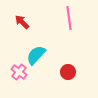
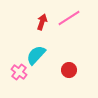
pink line: rotated 65 degrees clockwise
red arrow: moved 20 px right; rotated 63 degrees clockwise
red circle: moved 1 px right, 2 px up
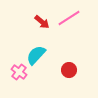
red arrow: rotated 112 degrees clockwise
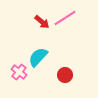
pink line: moved 4 px left
cyan semicircle: moved 2 px right, 2 px down
red circle: moved 4 px left, 5 px down
